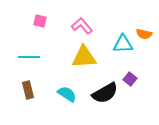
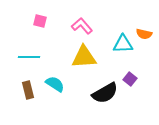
cyan semicircle: moved 12 px left, 10 px up
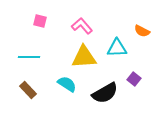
orange semicircle: moved 2 px left, 3 px up; rotated 14 degrees clockwise
cyan triangle: moved 6 px left, 4 px down
purple square: moved 4 px right
cyan semicircle: moved 12 px right
brown rectangle: rotated 30 degrees counterclockwise
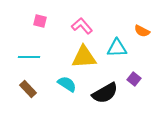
brown rectangle: moved 1 px up
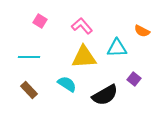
pink square: rotated 16 degrees clockwise
brown rectangle: moved 1 px right, 1 px down
black semicircle: moved 2 px down
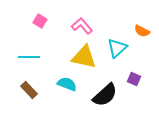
cyan triangle: rotated 40 degrees counterclockwise
yellow triangle: rotated 16 degrees clockwise
purple square: rotated 16 degrees counterclockwise
cyan semicircle: rotated 12 degrees counterclockwise
black semicircle: rotated 12 degrees counterclockwise
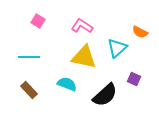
pink square: moved 2 px left
pink L-shape: rotated 15 degrees counterclockwise
orange semicircle: moved 2 px left, 1 px down
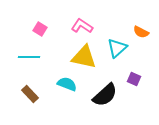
pink square: moved 2 px right, 8 px down
orange semicircle: moved 1 px right
brown rectangle: moved 1 px right, 4 px down
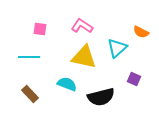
pink square: rotated 24 degrees counterclockwise
black semicircle: moved 4 px left, 2 px down; rotated 28 degrees clockwise
